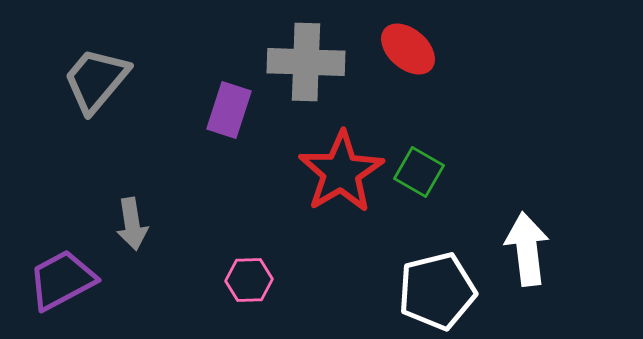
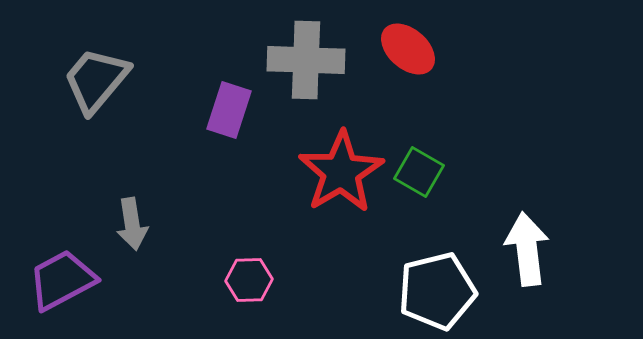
gray cross: moved 2 px up
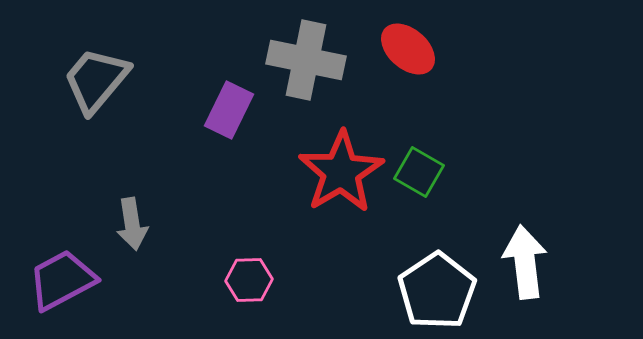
gray cross: rotated 10 degrees clockwise
purple rectangle: rotated 8 degrees clockwise
white arrow: moved 2 px left, 13 px down
white pentagon: rotated 20 degrees counterclockwise
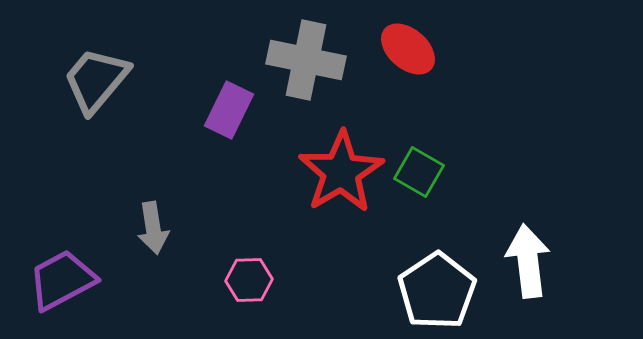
gray arrow: moved 21 px right, 4 px down
white arrow: moved 3 px right, 1 px up
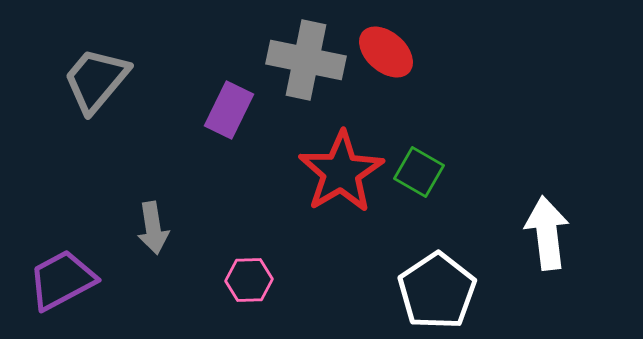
red ellipse: moved 22 px left, 3 px down
white arrow: moved 19 px right, 28 px up
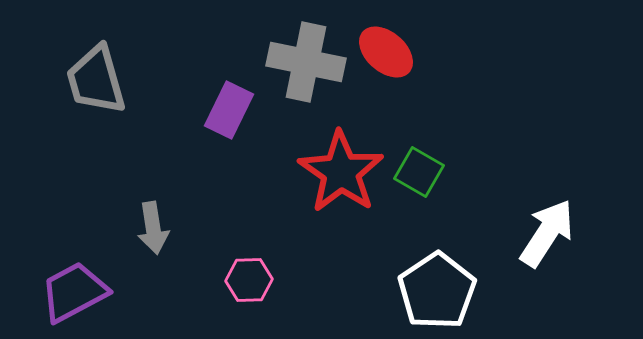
gray cross: moved 2 px down
gray trapezoid: rotated 56 degrees counterclockwise
red star: rotated 6 degrees counterclockwise
white arrow: rotated 40 degrees clockwise
purple trapezoid: moved 12 px right, 12 px down
